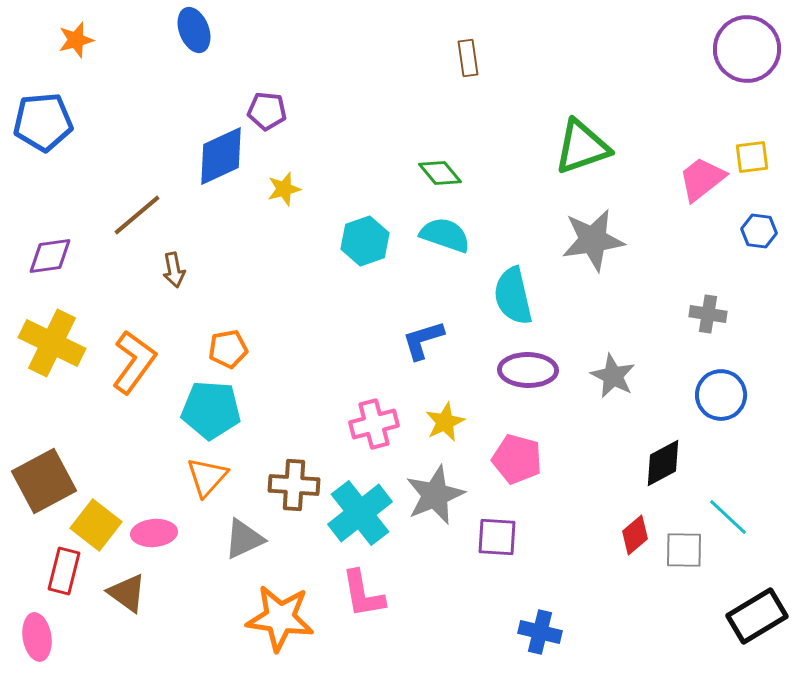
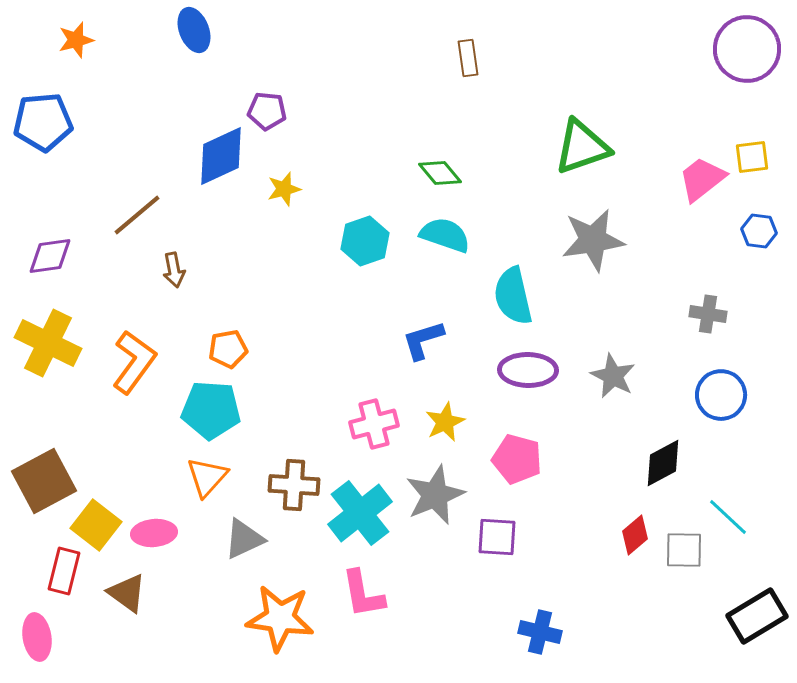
yellow cross at (52, 343): moved 4 px left
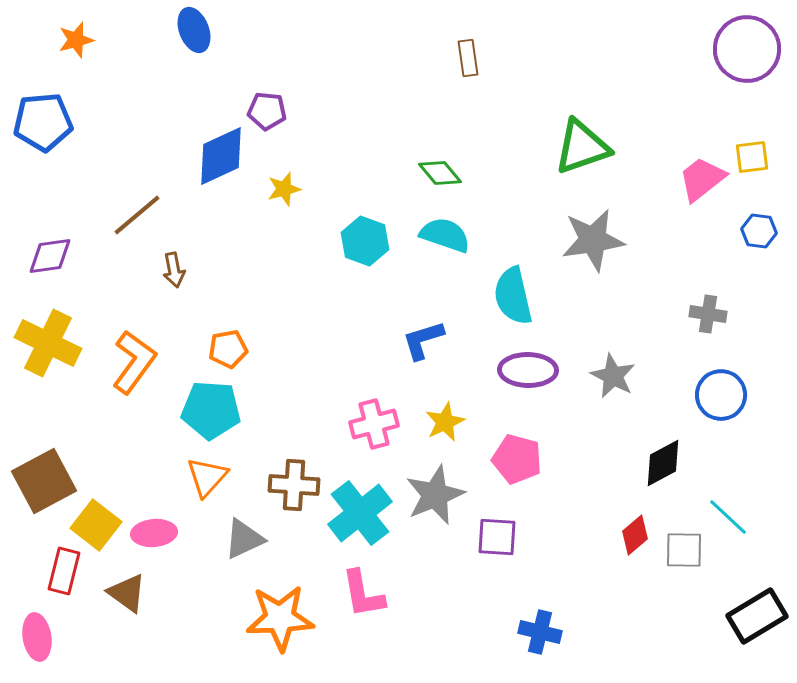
cyan hexagon at (365, 241): rotated 21 degrees counterclockwise
orange star at (280, 618): rotated 10 degrees counterclockwise
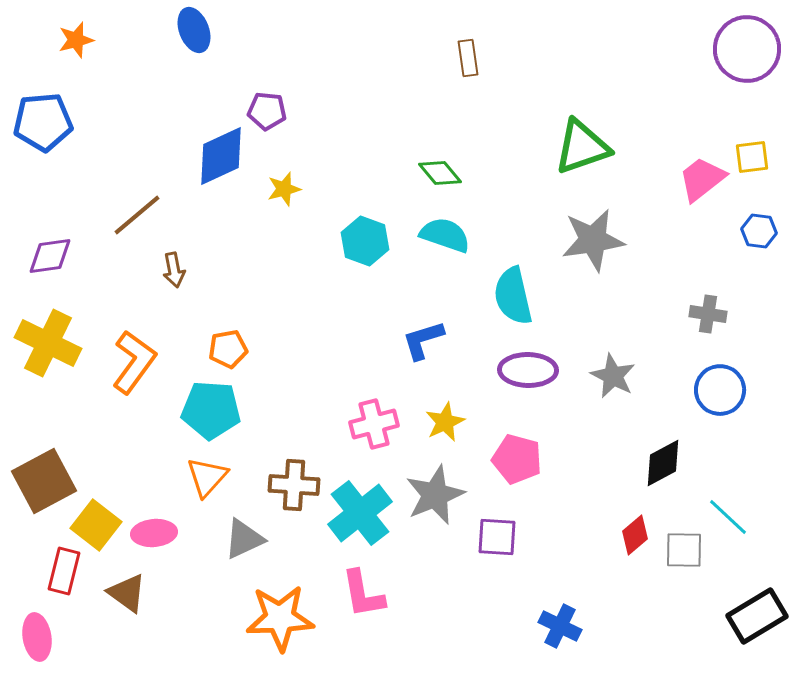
blue circle at (721, 395): moved 1 px left, 5 px up
blue cross at (540, 632): moved 20 px right, 6 px up; rotated 12 degrees clockwise
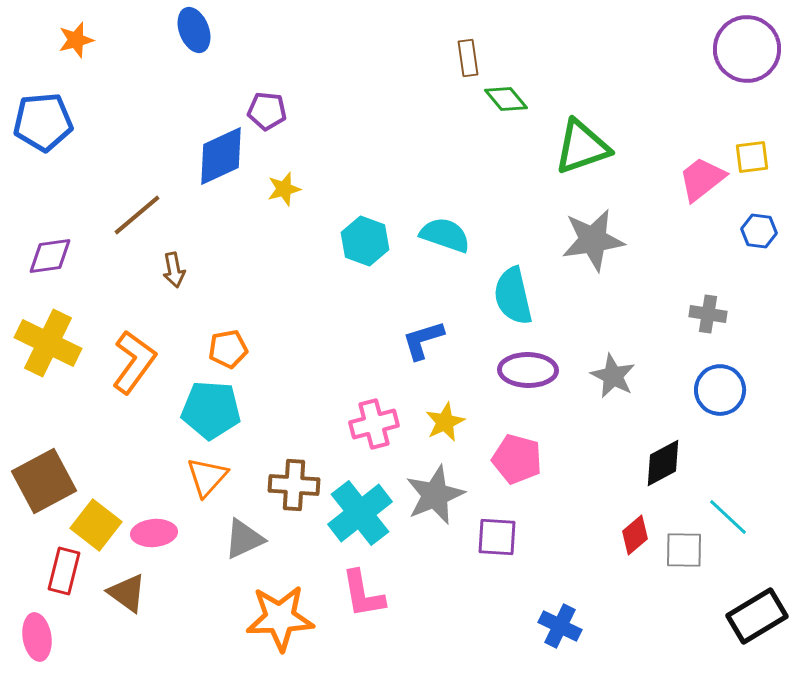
green diamond at (440, 173): moved 66 px right, 74 px up
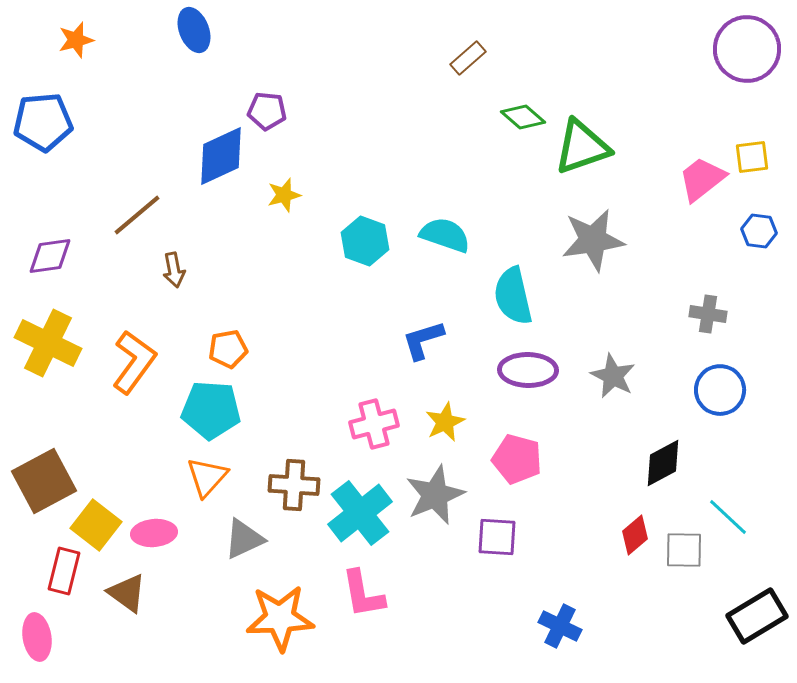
brown rectangle at (468, 58): rotated 57 degrees clockwise
green diamond at (506, 99): moved 17 px right, 18 px down; rotated 9 degrees counterclockwise
yellow star at (284, 189): moved 6 px down
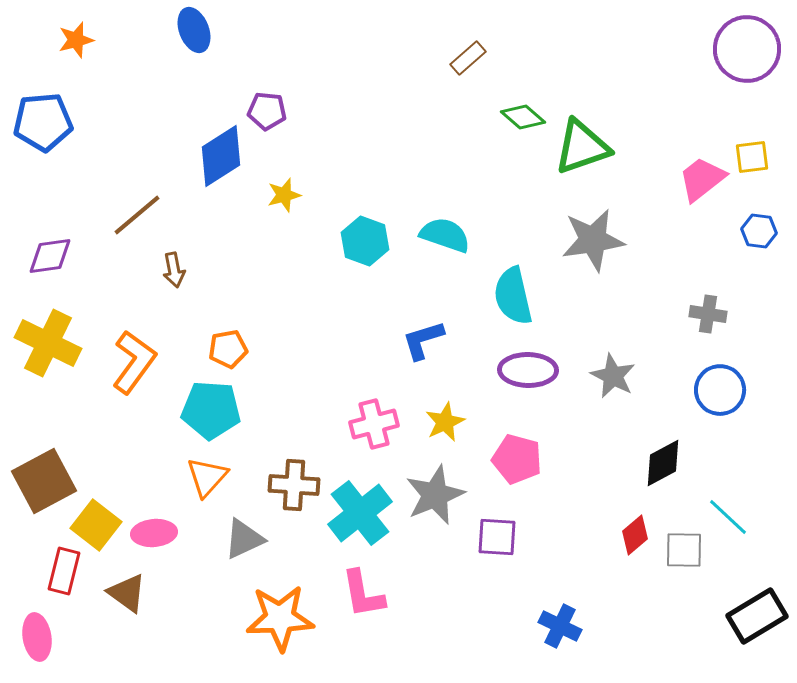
blue diamond at (221, 156): rotated 8 degrees counterclockwise
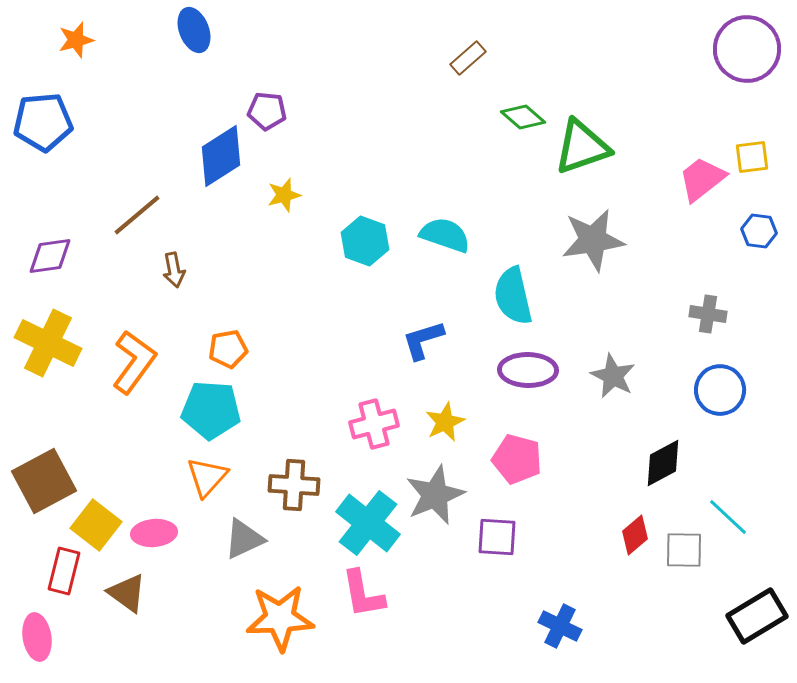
cyan cross at (360, 513): moved 8 px right, 10 px down; rotated 14 degrees counterclockwise
